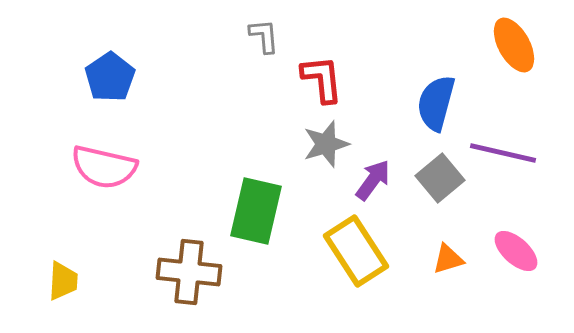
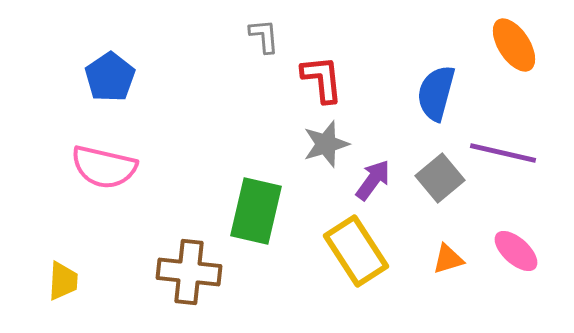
orange ellipse: rotated 4 degrees counterclockwise
blue semicircle: moved 10 px up
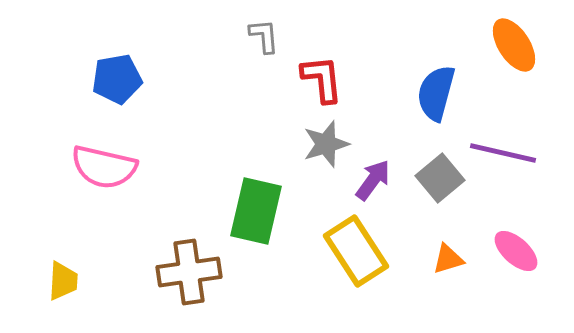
blue pentagon: moved 7 px right, 2 px down; rotated 24 degrees clockwise
brown cross: rotated 14 degrees counterclockwise
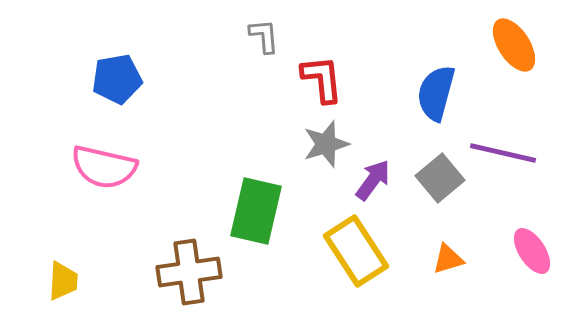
pink ellipse: moved 16 px right; rotated 15 degrees clockwise
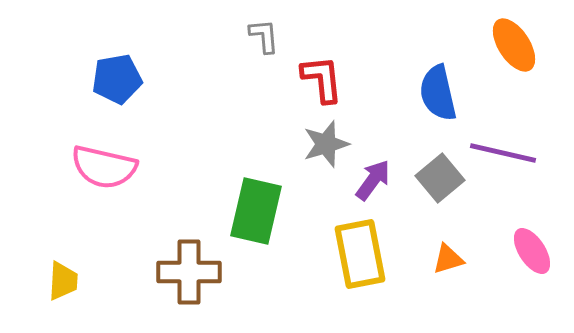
blue semicircle: moved 2 px right; rotated 28 degrees counterclockwise
yellow rectangle: moved 4 px right, 3 px down; rotated 22 degrees clockwise
brown cross: rotated 8 degrees clockwise
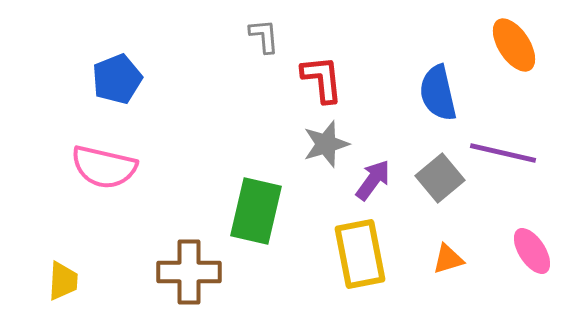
blue pentagon: rotated 12 degrees counterclockwise
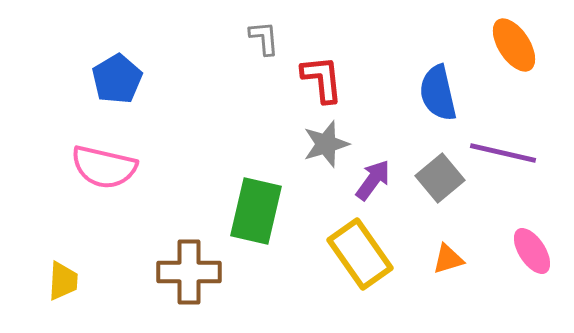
gray L-shape: moved 2 px down
blue pentagon: rotated 9 degrees counterclockwise
yellow rectangle: rotated 24 degrees counterclockwise
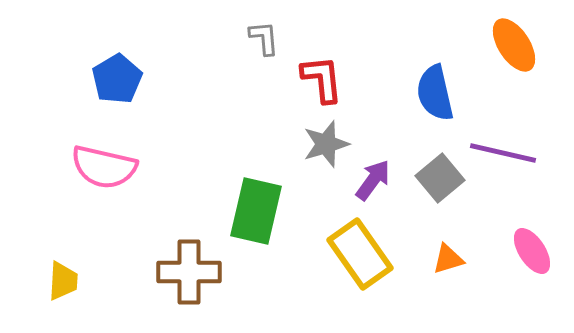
blue semicircle: moved 3 px left
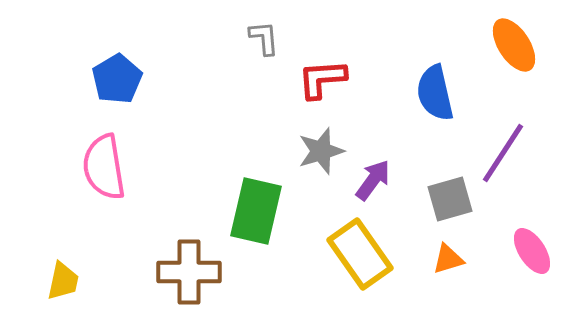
red L-shape: rotated 88 degrees counterclockwise
gray star: moved 5 px left, 7 px down
purple line: rotated 70 degrees counterclockwise
pink semicircle: rotated 68 degrees clockwise
gray square: moved 10 px right, 21 px down; rotated 24 degrees clockwise
yellow trapezoid: rotated 9 degrees clockwise
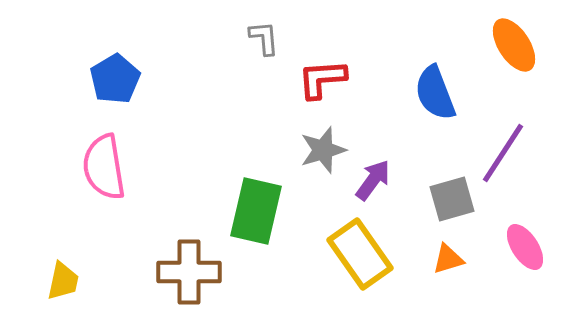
blue pentagon: moved 2 px left
blue semicircle: rotated 8 degrees counterclockwise
gray star: moved 2 px right, 1 px up
gray square: moved 2 px right
pink ellipse: moved 7 px left, 4 px up
